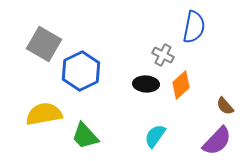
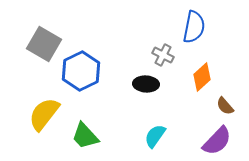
orange diamond: moved 21 px right, 8 px up
yellow semicircle: rotated 42 degrees counterclockwise
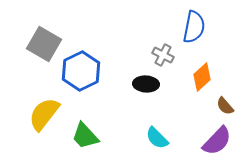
cyan semicircle: moved 2 px right, 2 px down; rotated 80 degrees counterclockwise
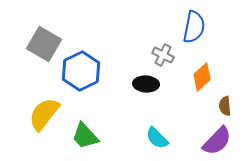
brown semicircle: rotated 36 degrees clockwise
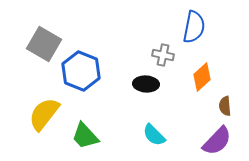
gray cross: rotated 15 degrees counterclockwise
blue hexagon: rotated 12 degrees counterclockwise
cyan semicircle: moved 3 px left, 3 px up
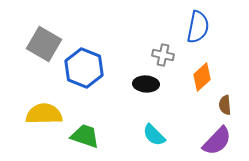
blue semicircle: moved 4 px right
blue hexagon: moved 3 px right, 3 px up
brown semicircle: moved 1 px up
yellow semicircle: rotated 51 degrees clockwise
green trapezoid: rotated 152 degrees clockwise
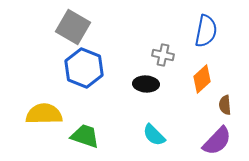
blue semicircle: moved 8 px right, 4 px down
gray square: moved 29 px right, 17 px up
orange diamond: moved 2 px down
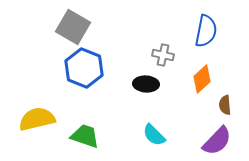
yellow semicircle: moved 7 px left, 5 px down; rotated 12 degrees counterclockwise
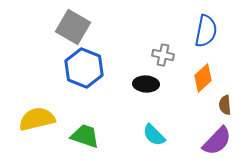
orange diamond: moved 1 px right, 1 px up
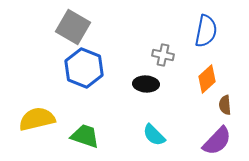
orange diamond: moved 4 px right, 1 px down
